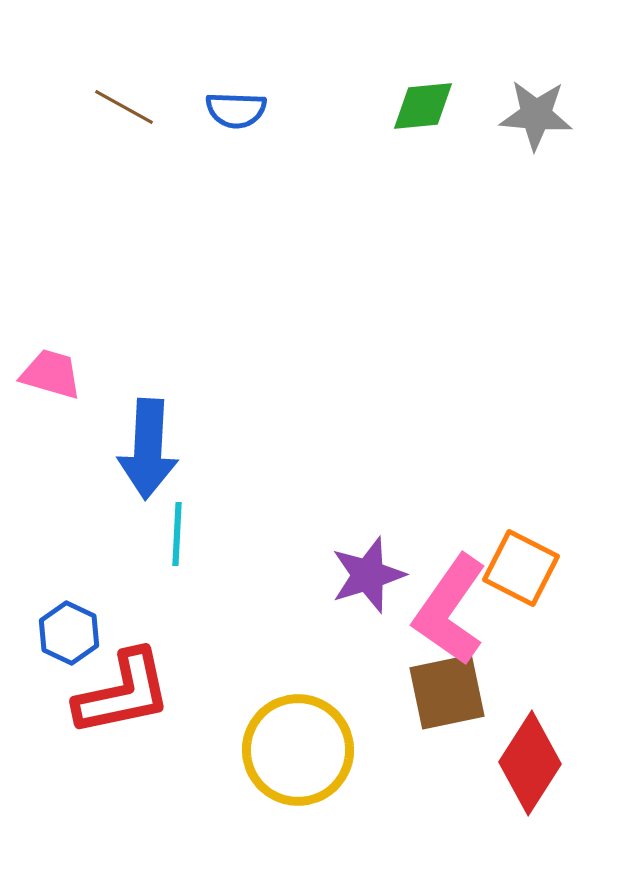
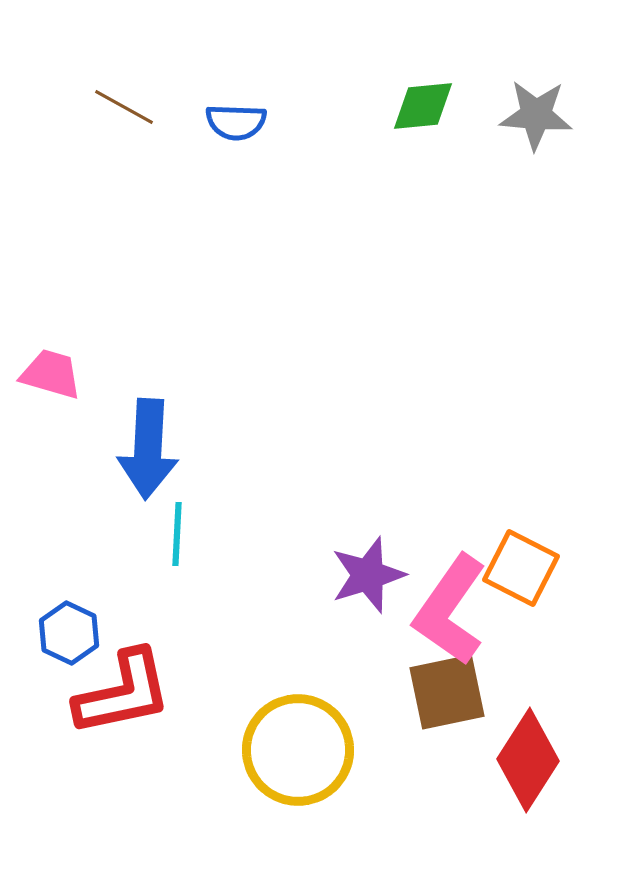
blue semicircle: moved 12 px down
red diamond: moved 2 px left, 3 px up
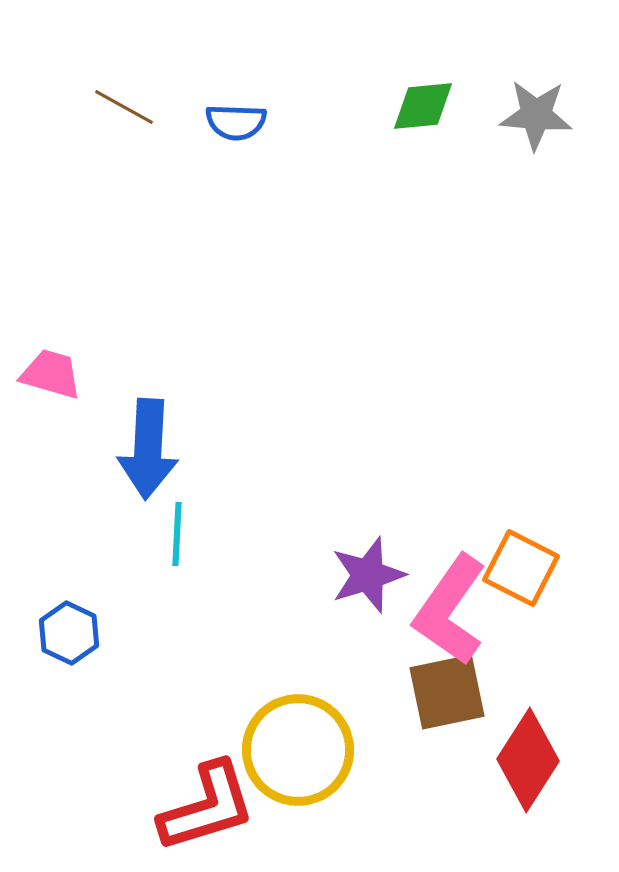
red L-shape: moved 84 px right, 114 px down; rotated 5 degrees counterclockwise
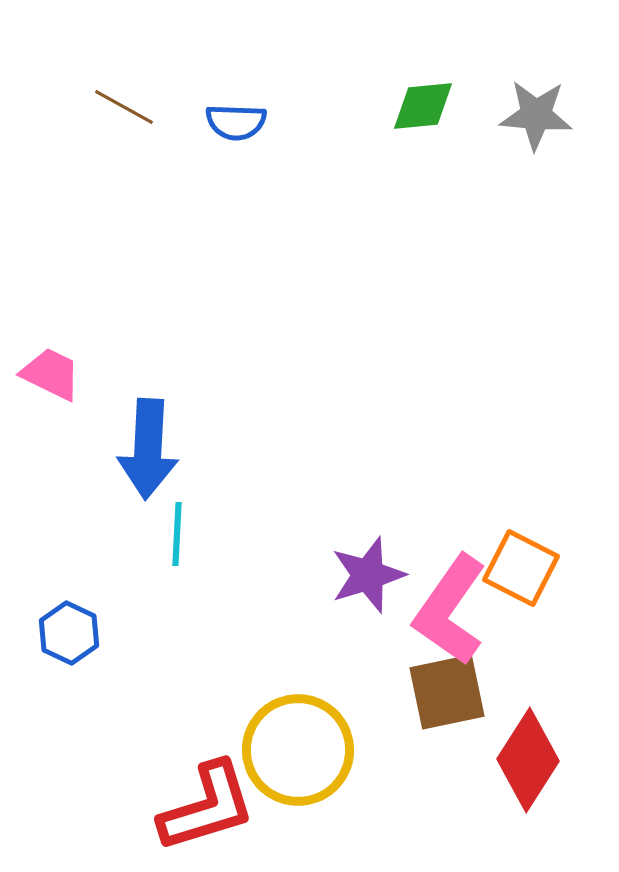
pink trapezoid: rotated 10 degrees clockwise
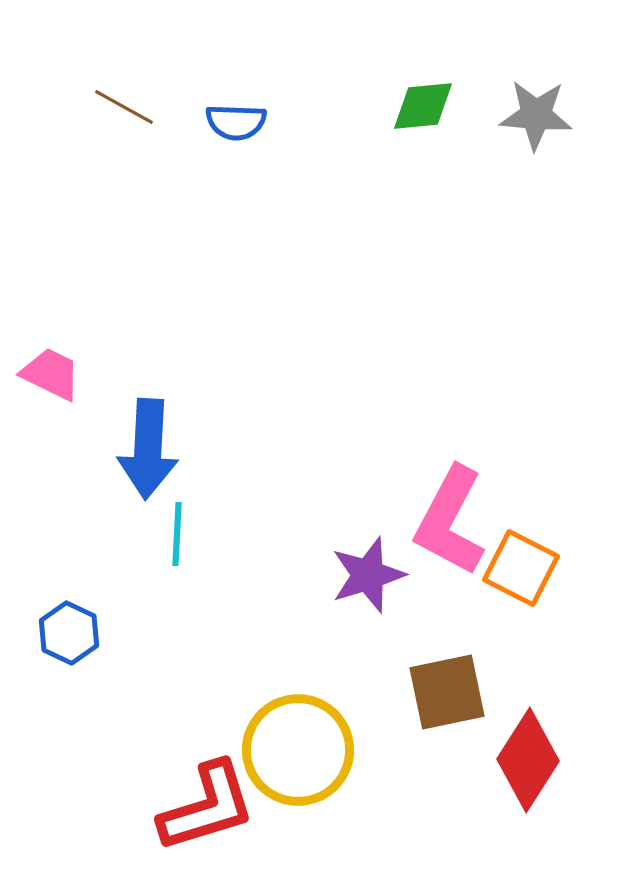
pink L-shape: moved 89 px up; rotated 7 degrees counterclockwise
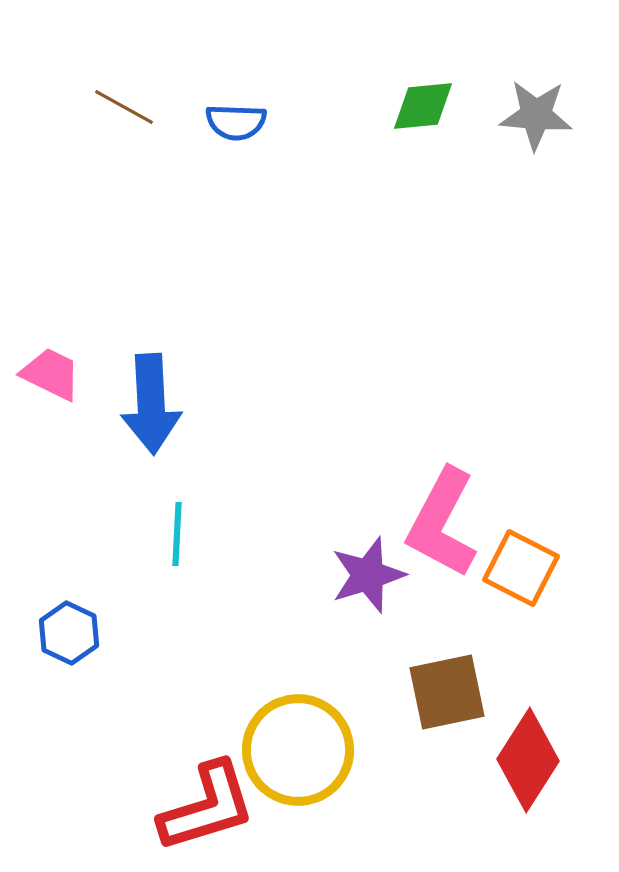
blue arrow: moved 3 px right, 45 px up; rotated 6 degrees counterclockwise
pink L-shape: moved 8 px left, 2 px down
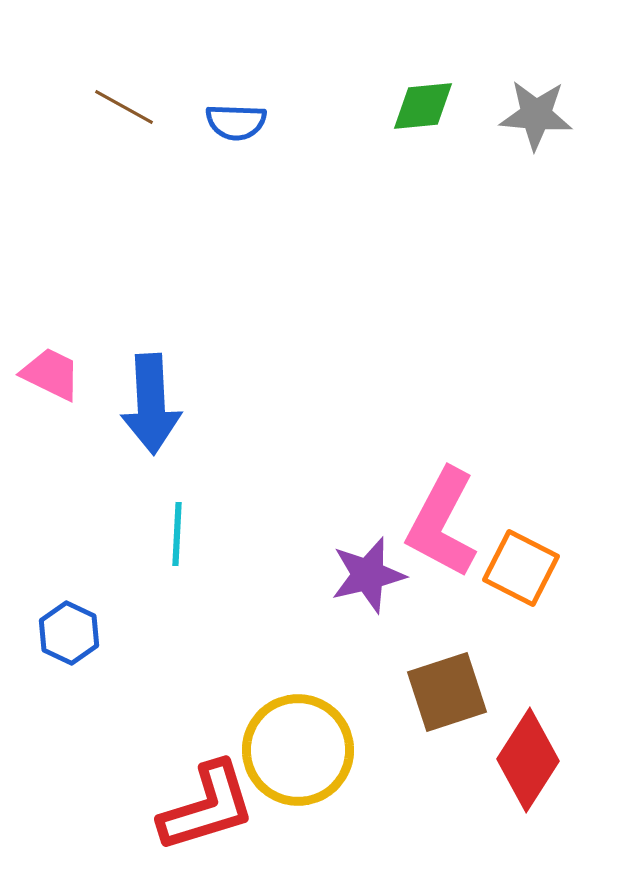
purple star: rotated 4 degrees clockwise
brown square: rotated 6 degrees counterclockwise
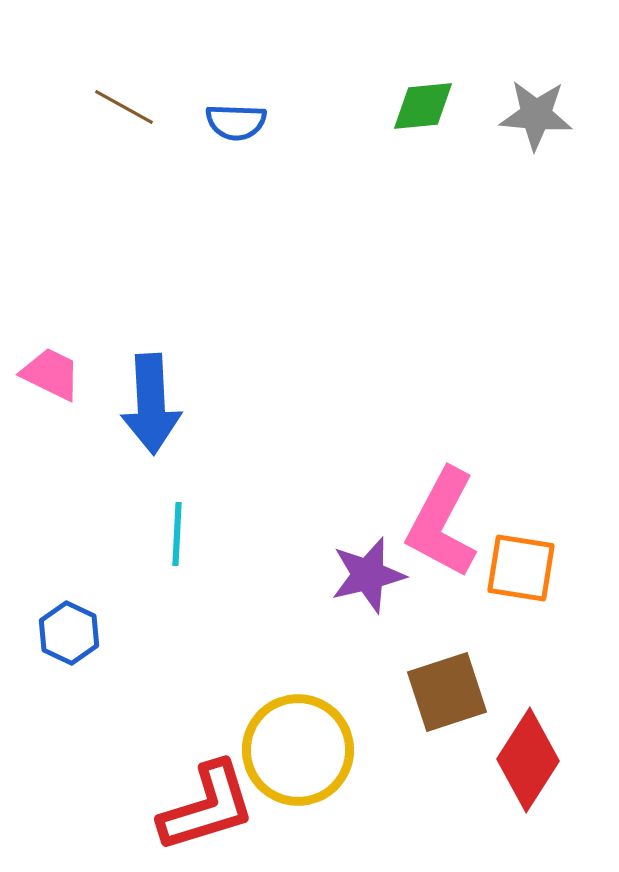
orange square: rotated 18 degrees counterclockwise
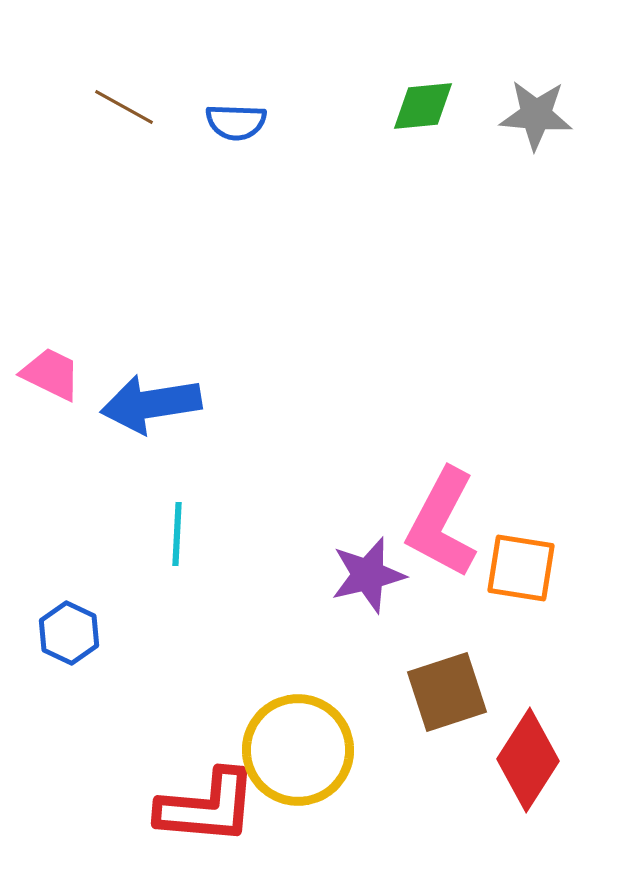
blue arrow: rotated 84 degrees clockwise
red L-shape: rotated 22 degrees clockwise
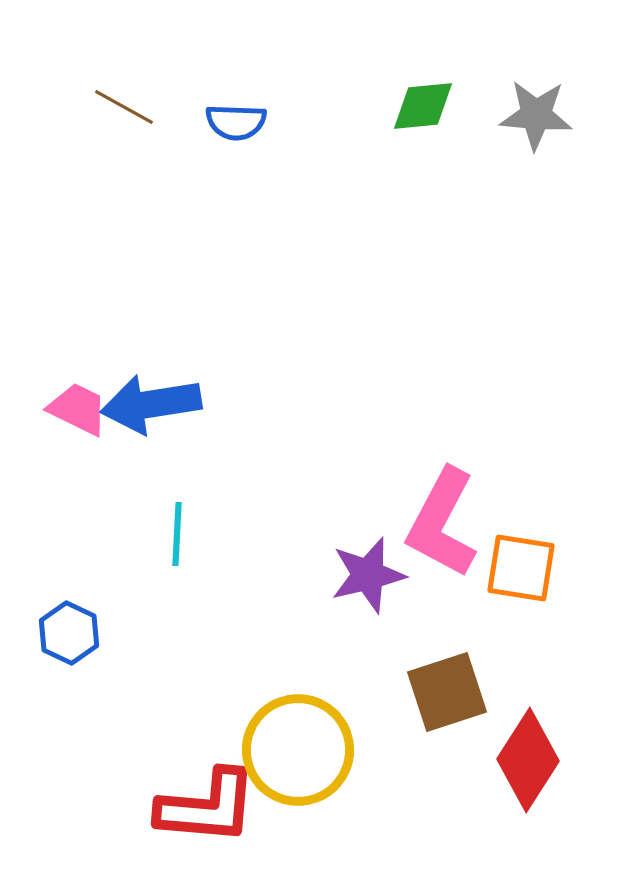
pink trapezoid: moved 27 px right, 35 px down
